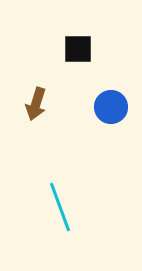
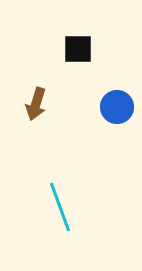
blue circle: moved 6 px right
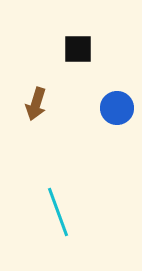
blue circle: moved 1 px down
cyan line: moved 2 px left, 5 px down
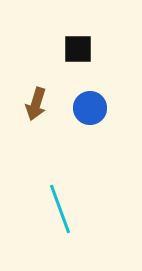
blue circle: moved 27 px left
cyan line: moved 2 px right, 3 px up
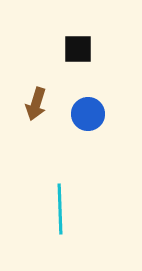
blue circle: moved 2 px left, 6 px down
cyan line: rotated 18 degrees clockwise
